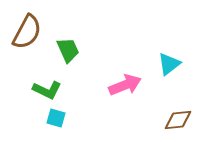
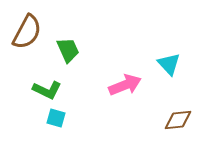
cyan triangle: rotated 35 degrees counterclockwise
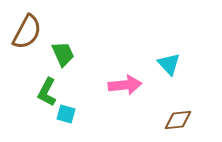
green trapezoid: moved 5 px left, 4 px down
pink arrow: rotated 16 degrees clockwise
green L-shape: moved 2 px down; rotated 92 degrees clockwise
cyan square: moved 10 px right, 4 px up
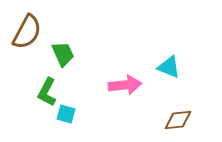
cyan triangle: moved 3 px down; rotated 25 degrees counterclockwise
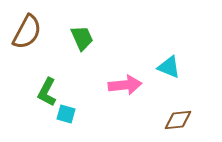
green trapezoid: moved 19 px right, 16 px up
